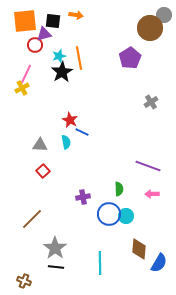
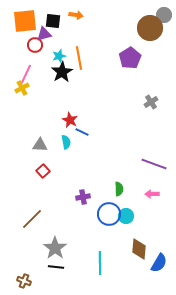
purple line: moved 6 px right, 2 px up
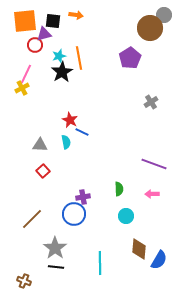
blue circle: moved 35 px left
blue semicircle: moved 3 px up
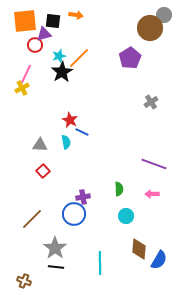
orange line: rotated 55 degrees clockwise
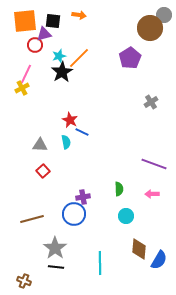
orange arrow: moved 3 px right
brown line: rotated 30 degrees clockwise
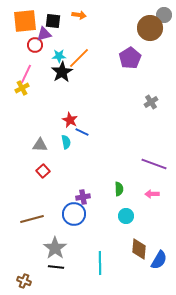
cyan star: rotated 16 degrees clockwise
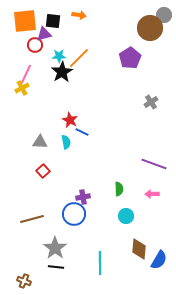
gray triangle: moved 3 px up
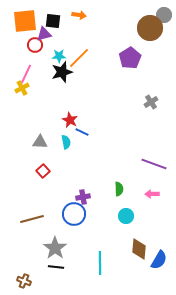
black star: rotated 15 degrees clockwise
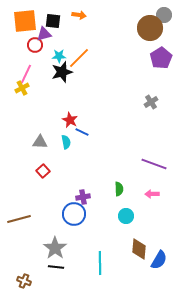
purple pentagon: moved 31 px right
brown line: moved 13 px left
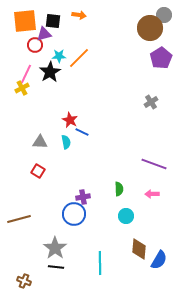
black star: moved 12 px left; rotated 15 degrees counterclockwise
red square: moved 5 px left; rotated 16 degrees counterclockwise
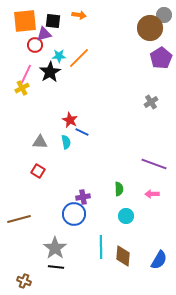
brown diamond: moved 16 px left, 7 px down
cyan line: moved 1 px right, 16 px up
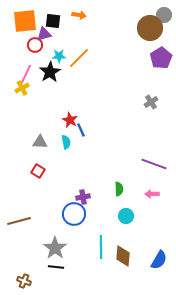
blue line: moved 1 px left, 2 px up; rotated 40 degrees clockwise
brown line: moved 2 px down
